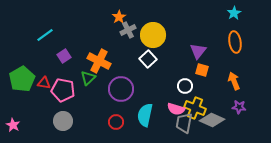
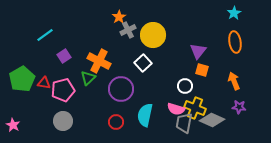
white square: moved 5 px left, 4 px down
pink pentagon: rotated 25 degrees counterclockwise
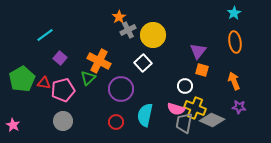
purple square: moved 4 px left, 2 px down; rotated 16 degrees counterclockwise
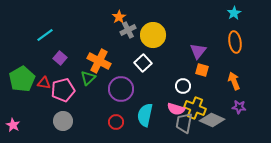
white circle: moved 2 px left
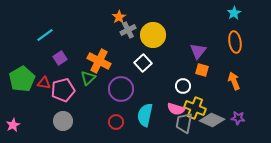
purple square: rotated 16 degrees clockwise
purple star: moved 1 px left, 11 px down
pink star: rotated 16 degrees clockwise
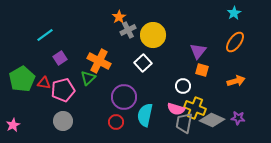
orange ellipse: rotated 45 degrees clockwise
orange arrow: moved 2 px right; rotated 96 degrees clockwise
purple circle: moved 3 px right, 8 px down
